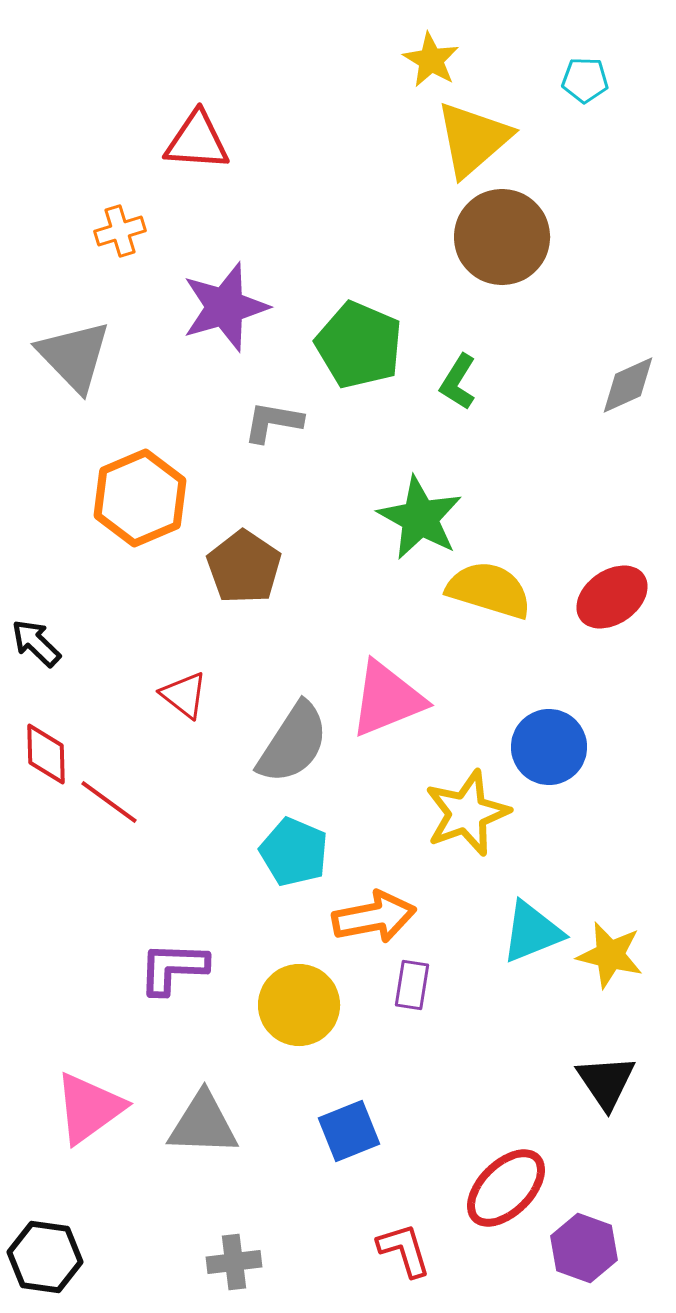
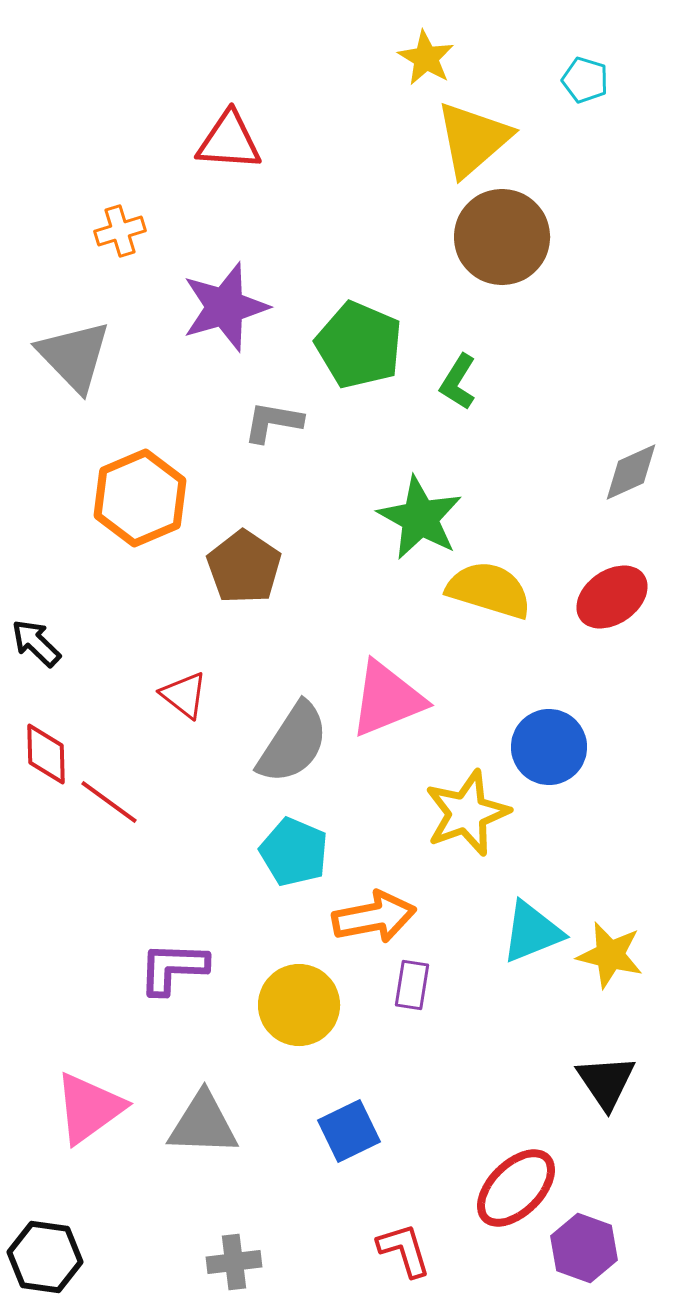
yellow star at (431, 60): moved 5 px left, 2 px up
cyan pentagon at (585, 80): rotated 15 degrees clockwise
red triangle at (197, 141): moved 32 px right
gray diamond at (628, 385): moved 3 px right, 87 px down
blue square at (349, 1131): rotated 4 degrees counterclockwise
red ellipse at (506, 1188): moved 10 px right
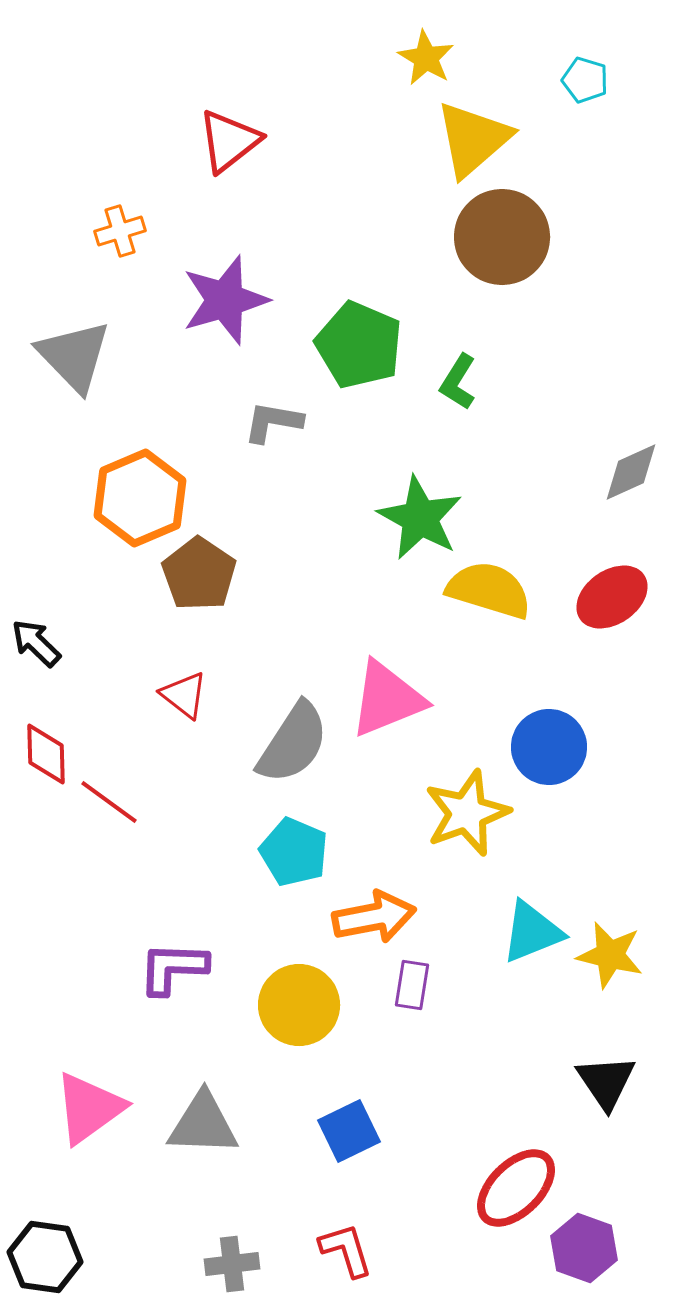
red triangle at (229, 141): rotated 42 degrees counterclockwise
purple star at (225, 307): moved 7 px up
brown pentagon at (244, 567): moved 45 px left, 7 px down
red L-shape at (404, 1250): moved 58 px left
gray cross at (234, 1262): moved 2 px left, 2 px down
